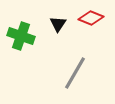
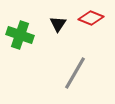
green cross: moved 1 px left, 1 px up
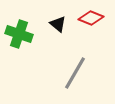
black triangle: rotated 24 degrees counterclockwise
green cross: moved 1 px left, 1 px up
